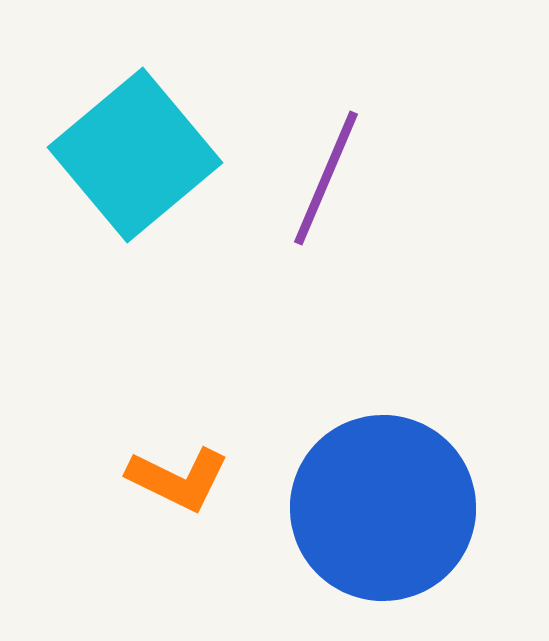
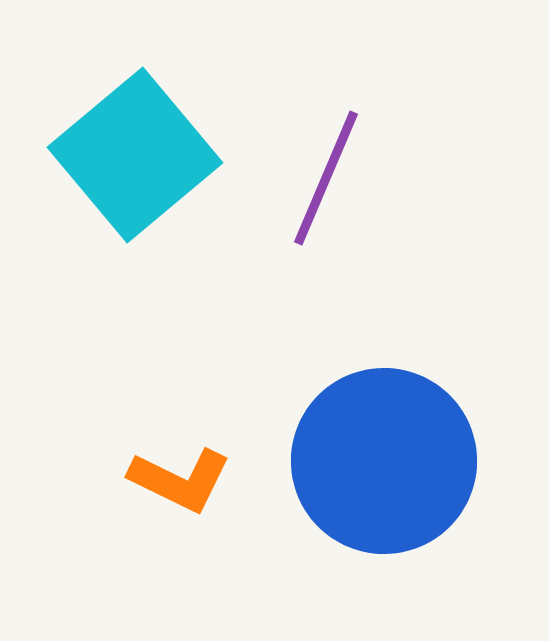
orange L-shape: moved 2 px right, 1 px down
blue circle: moved 1 px right, 47 px up
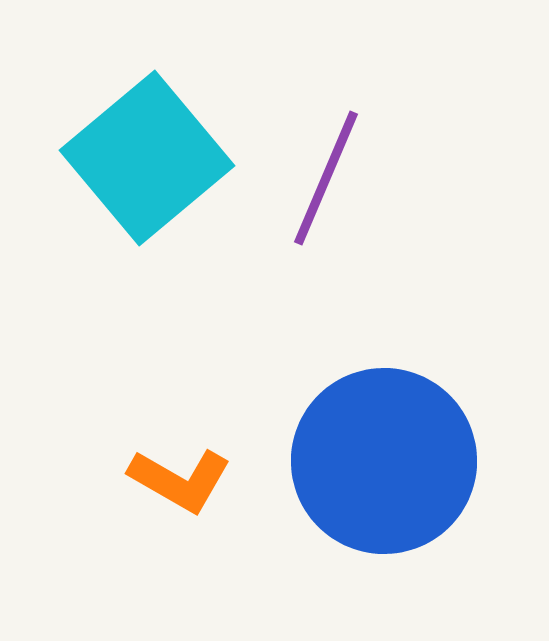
cyan square: moved 12 px right, 3 px down
orange L-shape: rotated 4 degrees clockwise
